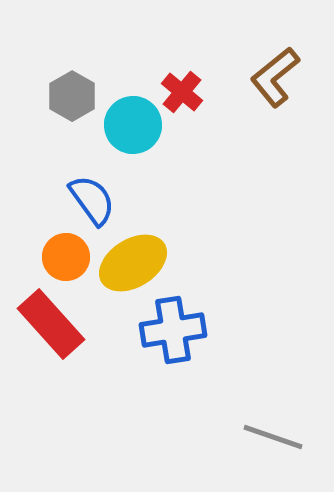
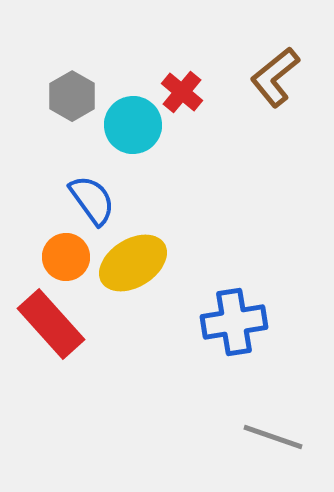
blue cross: moved 61 px right, 8 px up
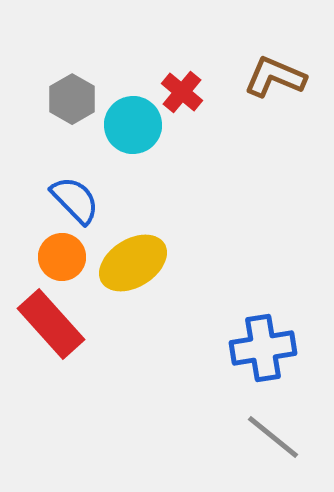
brown L-shape: rotated 62 degrees clockwise
gray hexagon: moved 3 px down
blue semicircle: moved 17 px left; rotated 8 degrees counterclockwise
orange circle: moved 4 px left
blue cross: moved 29 px right, 26 px down
gray line: rotated 20 degrees clockwise
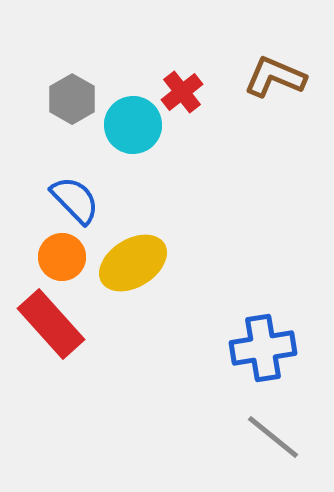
red cross: rotated 12 degrees clockwise
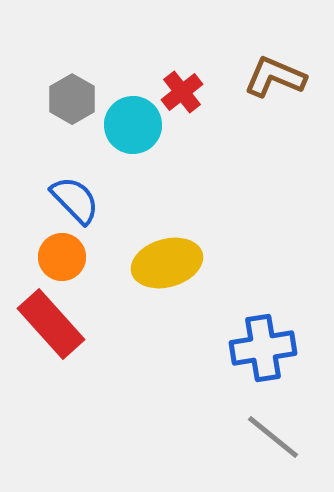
yellow ellipse: moved 34 px right; rotated 16 degrees clockwise
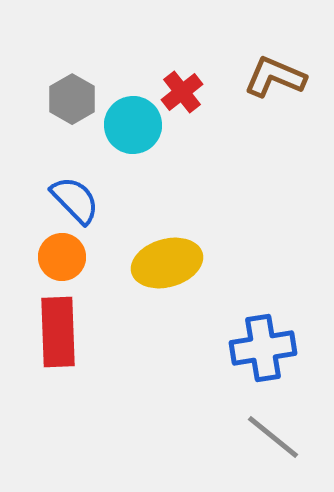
red rectangle: moved 7 px right, 8 px down; rotated 40 degrees clockwise
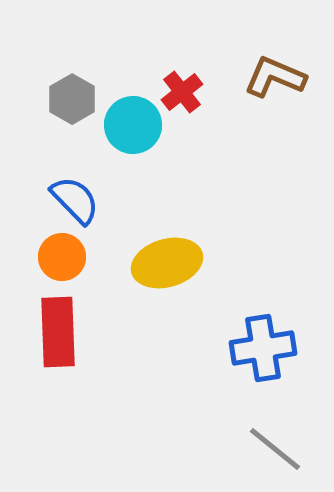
gray line: moved 2 px right, 12 px down
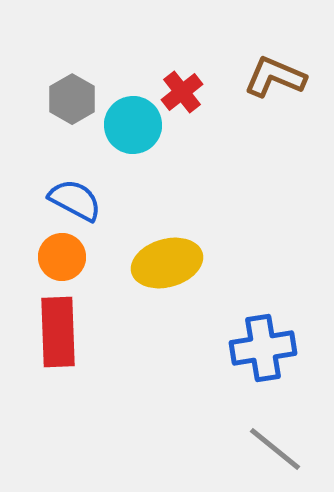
blue semicircle: rotated 18 degrees counterclockwise
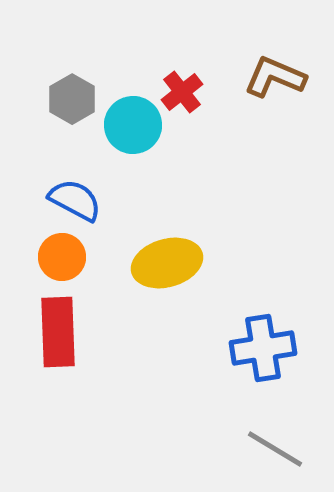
gray line: rotated 8 degrees counterclockwise
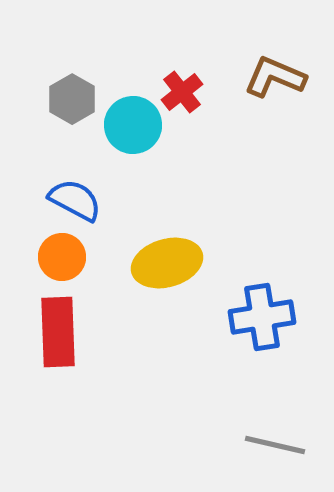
blue cross: moved 1 px left, 31 px up
gray line: moved 4 px up; rotated 18 degrees counterclockwise
